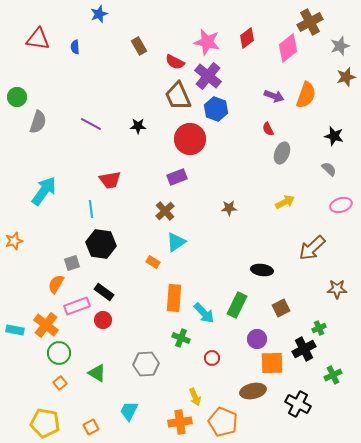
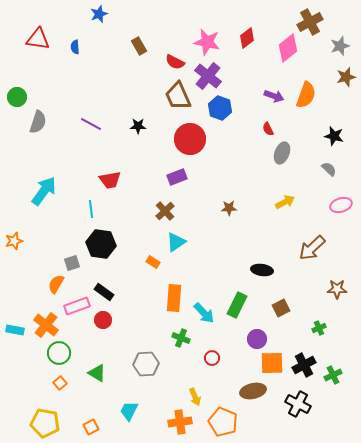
blue hexagon at (216, 109): moved 4 px right, 1 px up
black cross at (304, 349): moved 16 px down
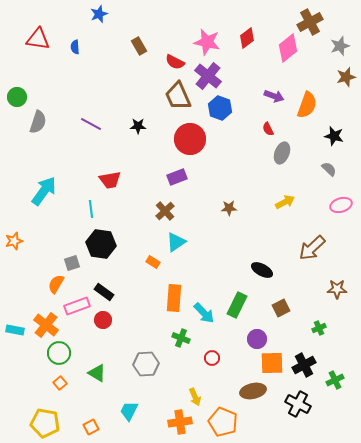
orange semicircle at (306, 95): moved 1 px right, 10 px down
black ellipse at (262, 270): rotated 20 degrees clockwise
green cross at (333, 375): moved 2 px right, 5 px down
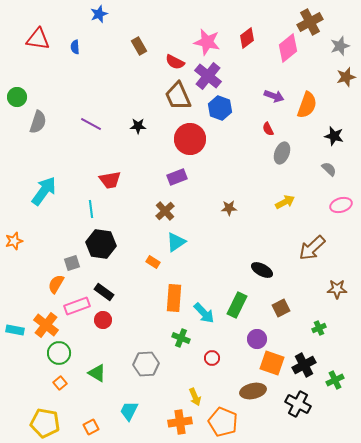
orange square at (272, 363): rotated 20 degrees clockwise
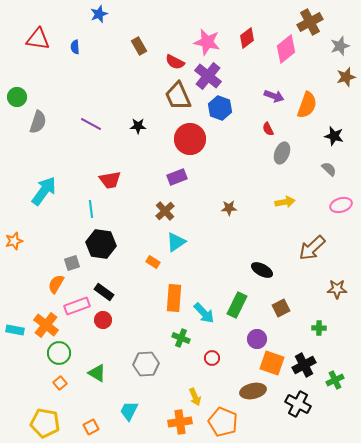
pink diamond at (288, 48): moved 2 px left, 1 px down
yellow arrow at (285, 202): rotated 18 degrees clockwise
green cross at (319, 328): rotated 24 degrees clockwise
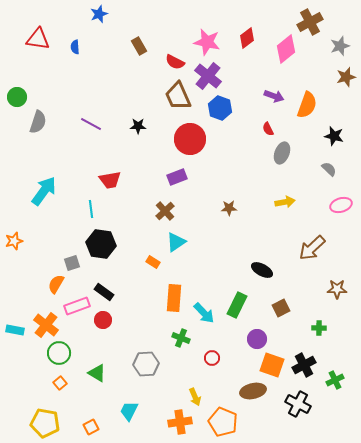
orange square at (272, 363): moved 2 px down
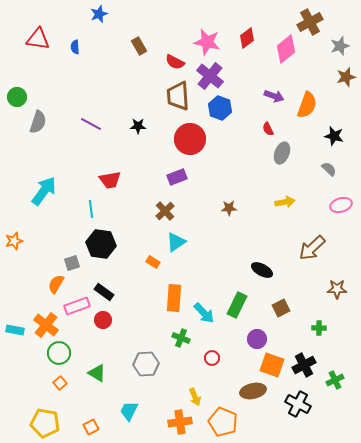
purple cross at (208, 76): moved 2 px right
brown trapezoid at (178, 96): rotated 20 degrees clockwise
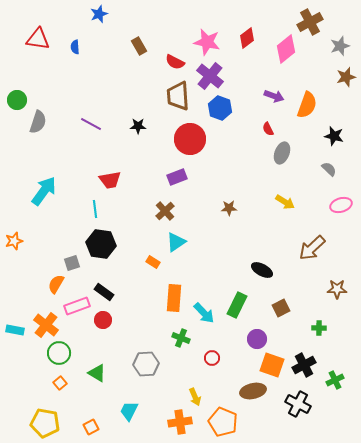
green circle at (17, 97): moved 3 px down
yellow arrow at (285, 202): rotated 42 degrees clockwise
cyan line at (91, 209): moved 4 px right
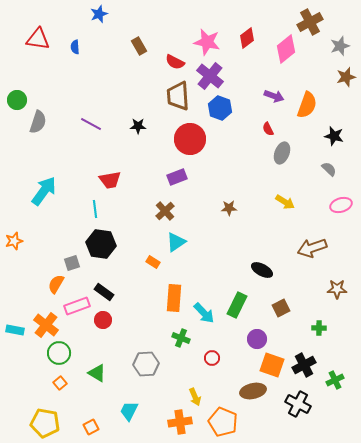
brown arrow at (312, 248): rotated 24 degrees clockwise
